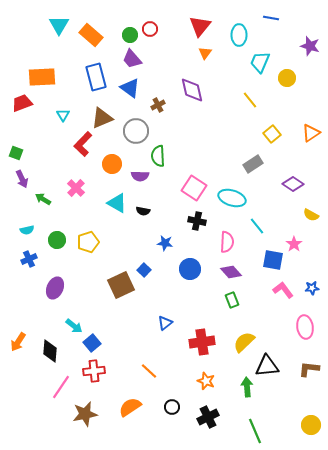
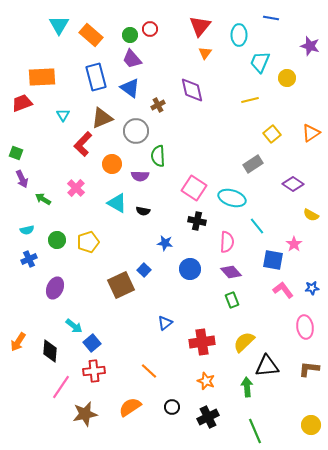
yellow line at (250, 100): rotated 66 degrees counterclockwise
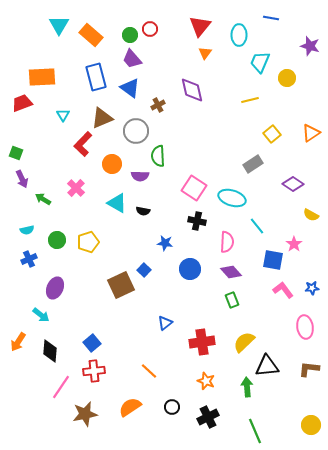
cyan arrow at (74, 326): moved 33 px left, 11 px up
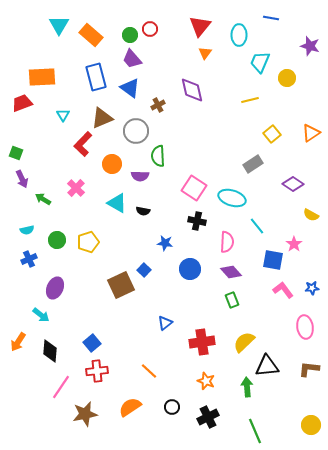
red cross at (94, 371): moved 3 px right
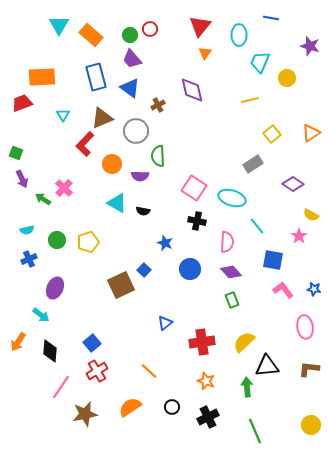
red L-shape at (83, 144): moved 2 px right
pink cross at (76, 188): moved 12 px left
blue star at (165, 243): rotated 14 degrees clockwise
pink star at (294, 244): moved 5 px right, 8 px up
blue star at (312, 288): moved 2 px right, 1 px down; rotated 16 degrees clockwise
red cross at (97, 371): rotated 25 degrees counterclockwise
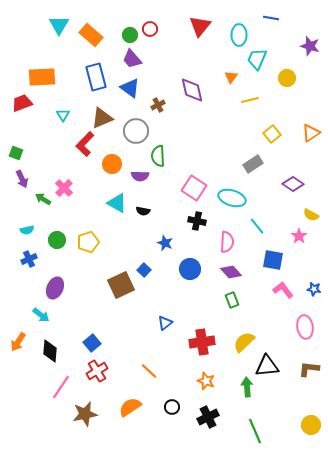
orange triangle at (205, 53): moved 26 px right, 24 px down
cyan trapezoid at (260, 62): moved 3 px left, 3 px up
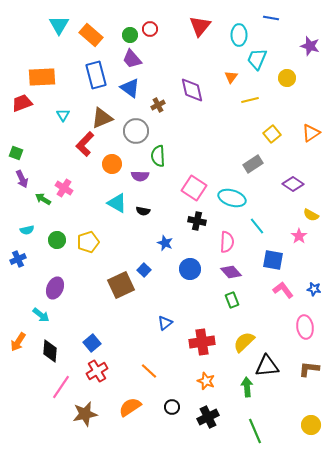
blue rectangle at (96, 77): moved 2 px up
pink cross at (64, 188): rotated 12 degrees counterclockwise
blue cross at (29, 259): moved 11 px left
